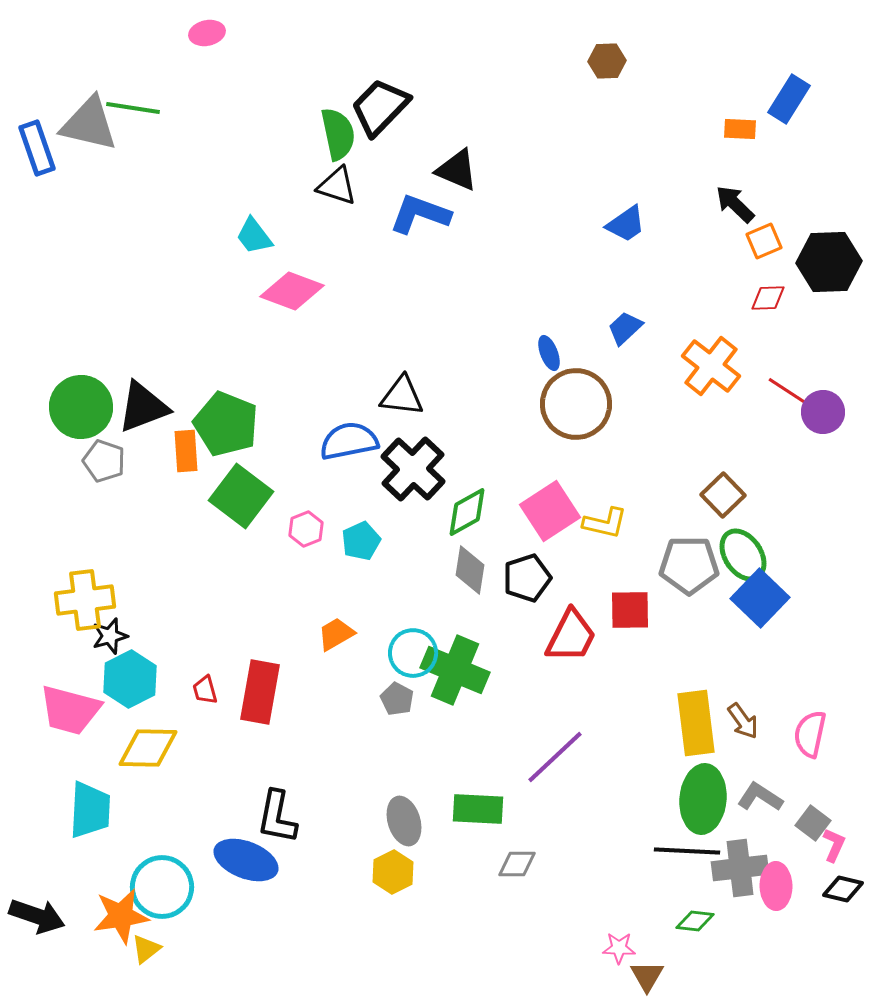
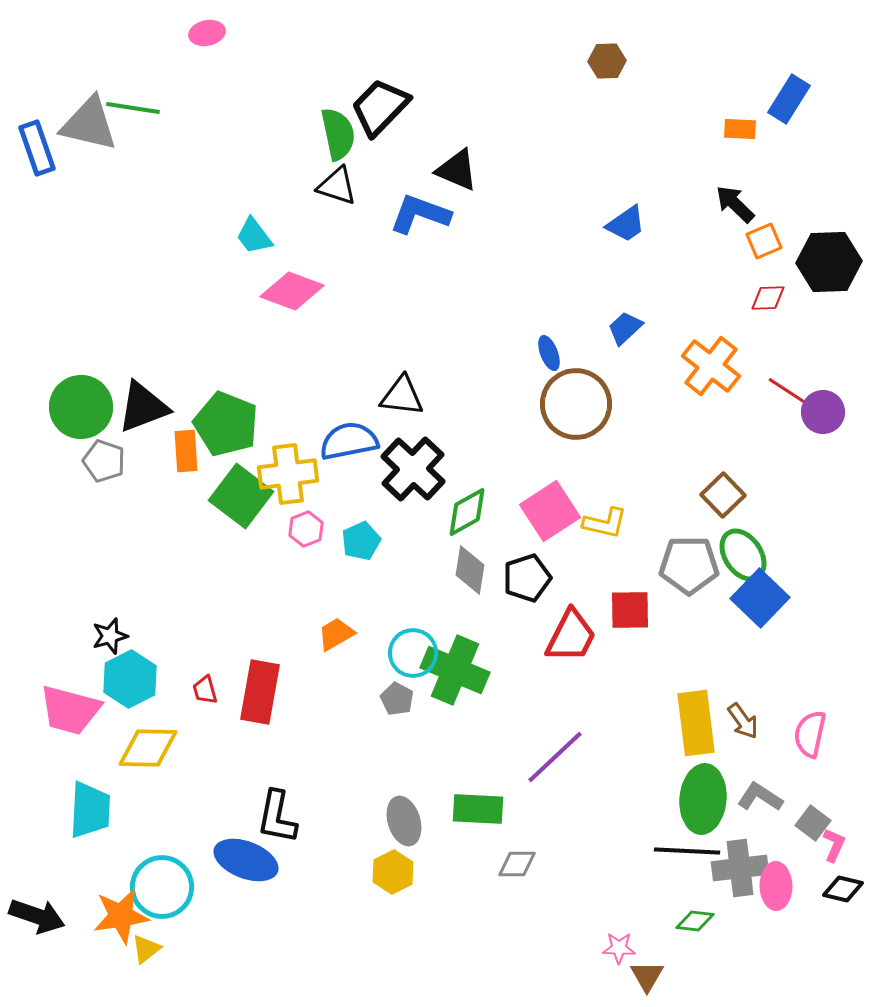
yellow cross at (85, 600): moved 203 px right, 126 px up
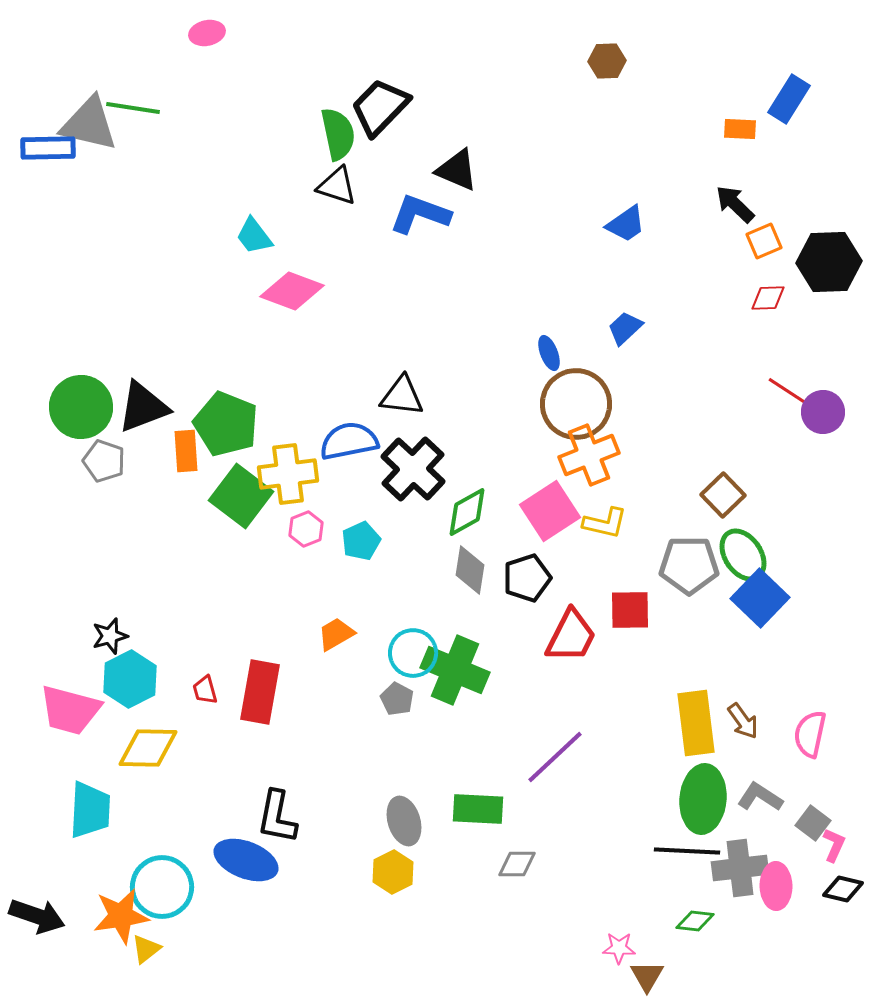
blue rectangle at (37, 148): moved 11 px right; rotated 72 degrees counterclockwise
orange cross at (711, 366): moved 122 px left, 89 px down; rotated 30 degrees clockwise
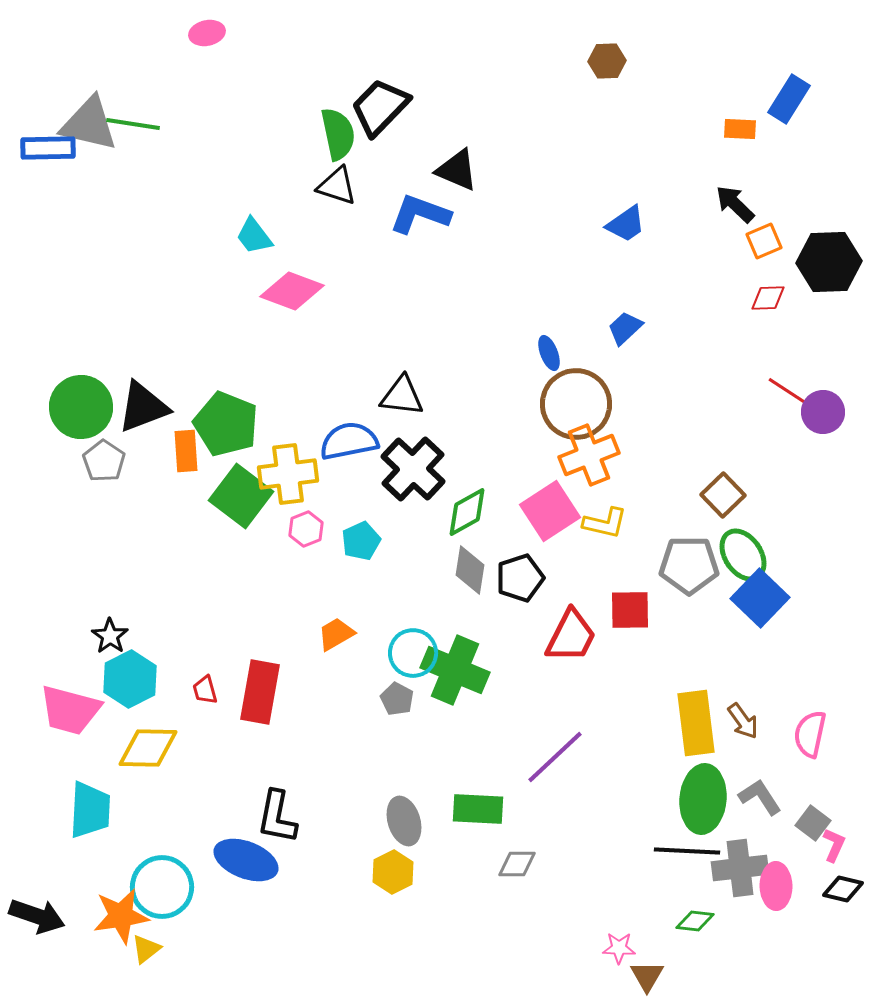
green line at (133, 108): moved 16 px down
gray pentagon at (104, 461): rotated 15 degrees clockwise
black pentagon at (527, 578): moved 7 px left
black star at (110, 636): rotated 21 degrees counterclockwise
gray L-shape at (760, 797): rotated 24 degrees clockwise
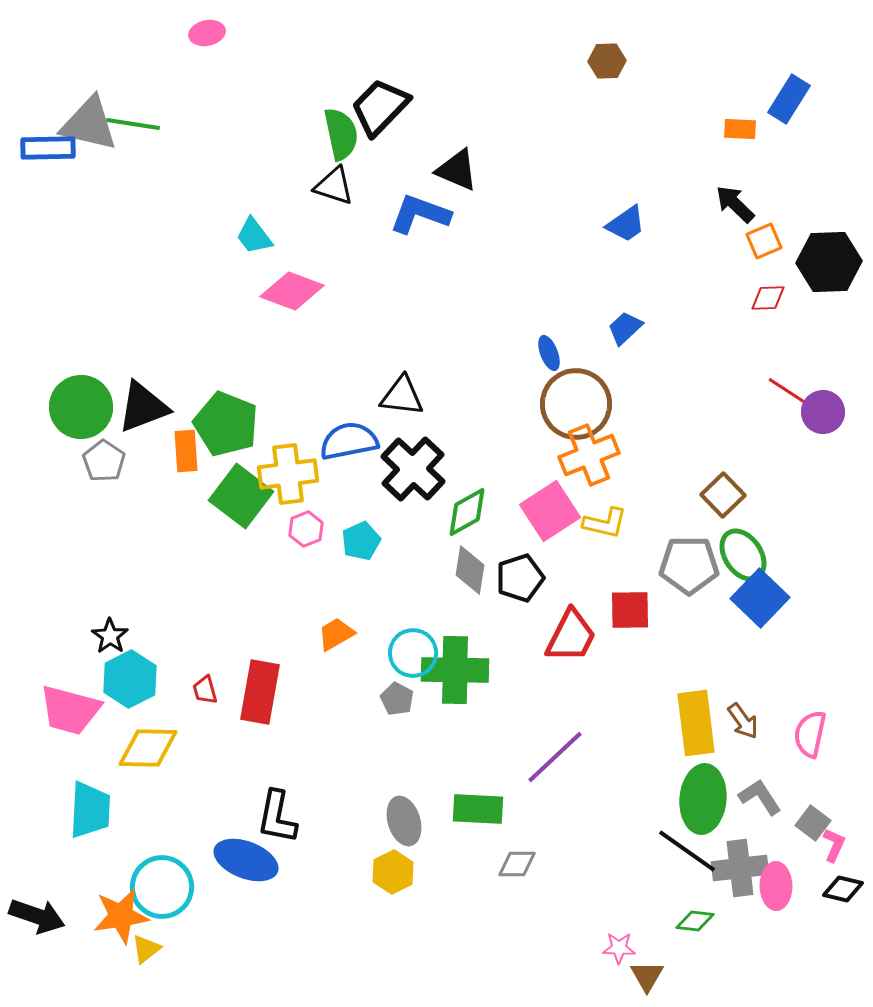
green semicircle at (338, 134): moved 3 px right
black triangle at (337, 186): moved 3 px left
green cross at (455, 670): rotated 22 degrees counterclockwise
black line at (687, 851): rotated 32 degrees clockwise
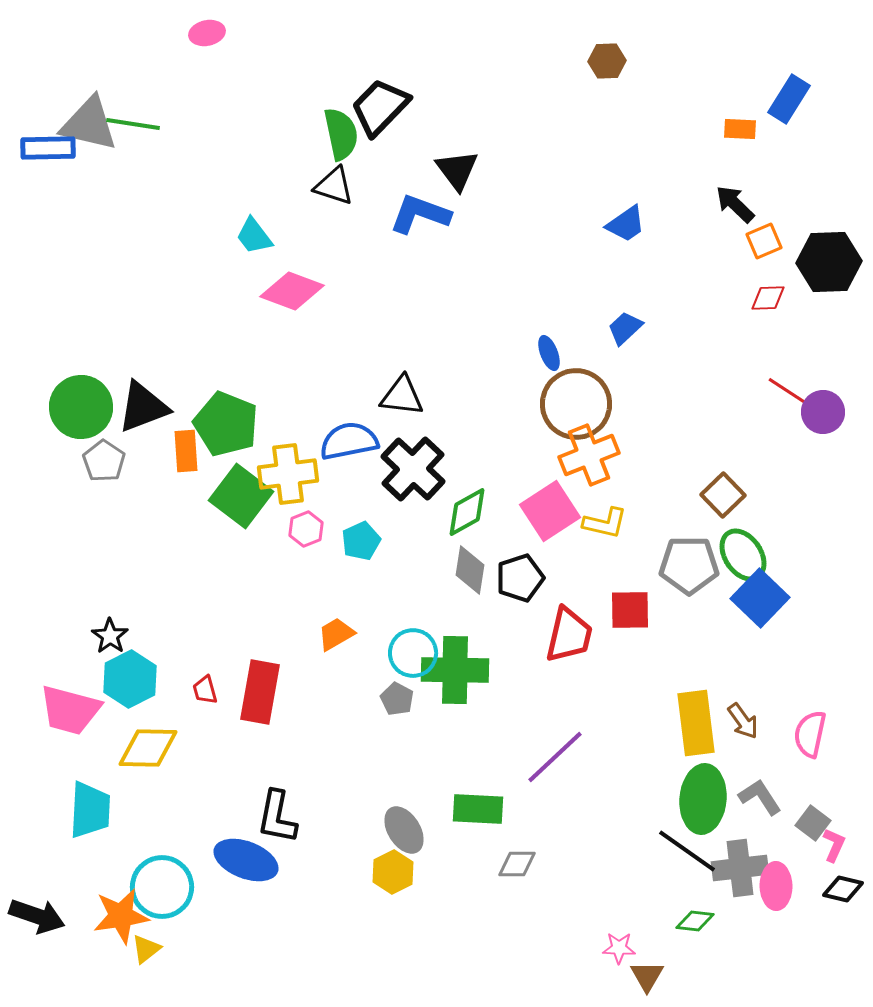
black triangle at (457, 170): rotated 30 degrees clockwise
red trapezoid at (571, 636): moved 2 px left, 1 px up; rotated 14 degrees counterclockwise
gray ellipse at (404, 821): moved 9 px down; rotated 15 degrees counterclockwise
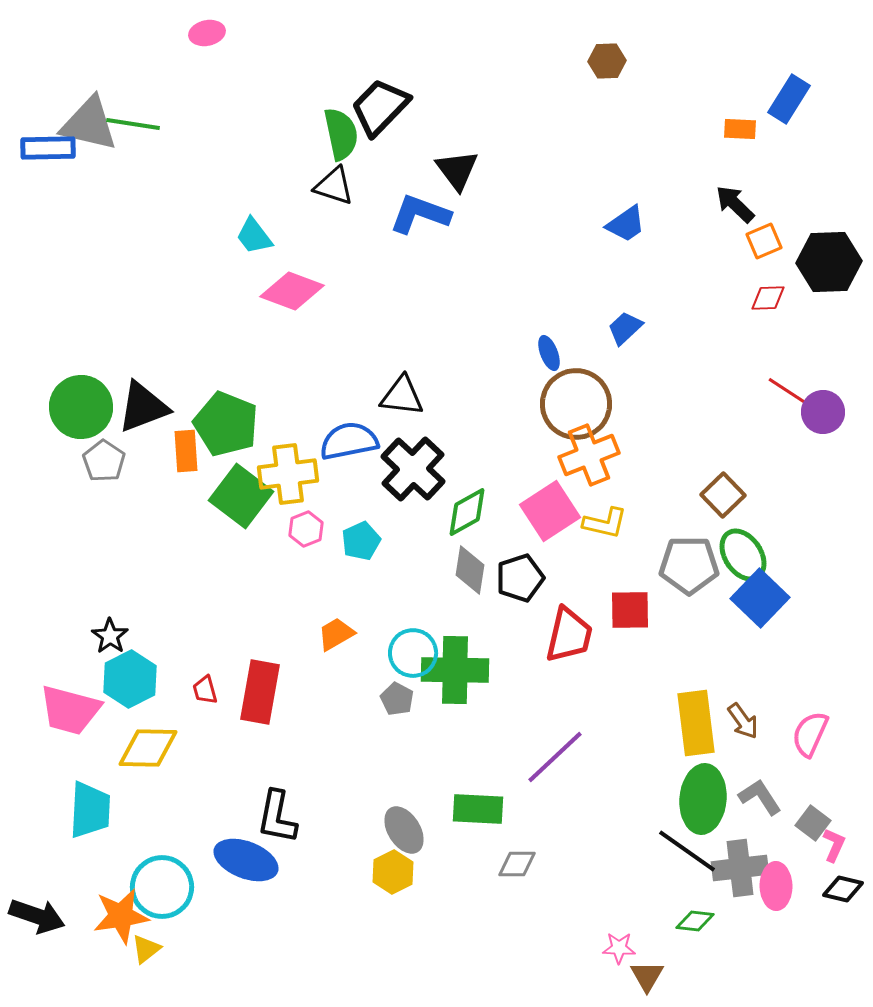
pink semicircle at (810, 734): rotated 12 degrees clockwise
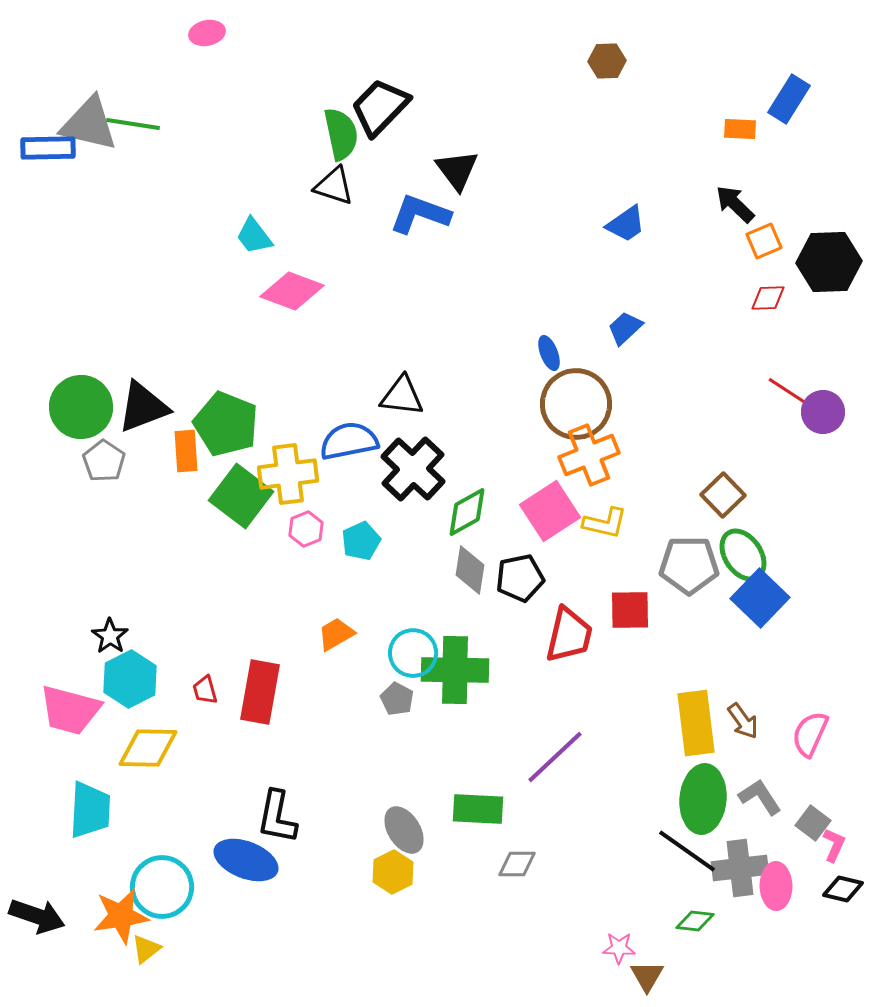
black pentagon at (520, 578): rotated 6 degrees clockwise
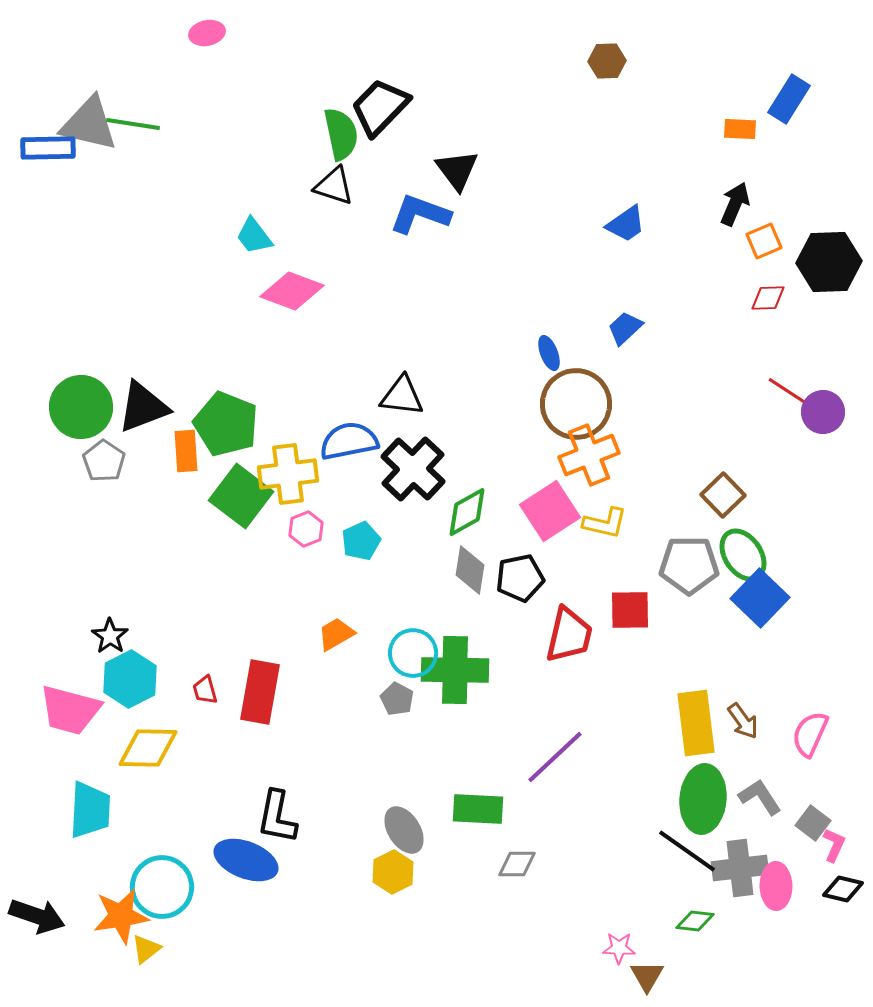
black arrow at (735, 204): rotated 69 degrees clockwise
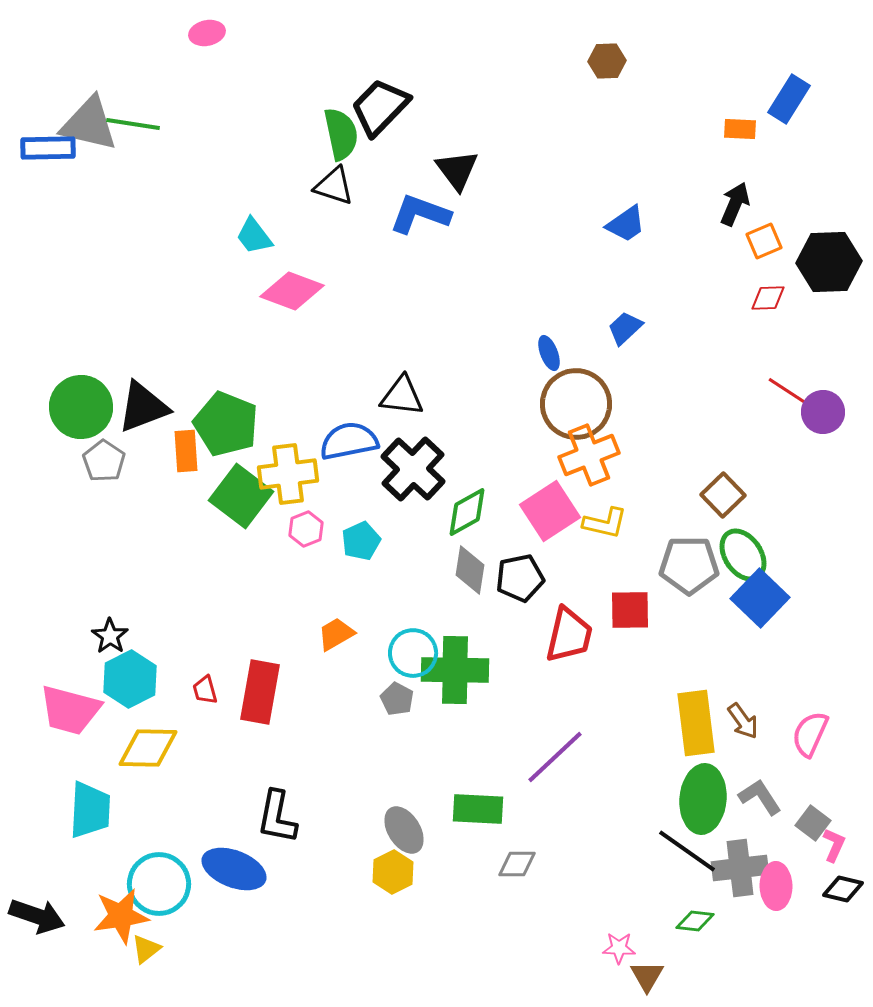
blue ellipse at (246, 860): moved 12 px left, 9 px down
cyan circle at (162, 887): moved 3 px left, 3 px up
